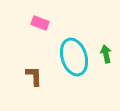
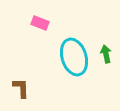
brown L-shape: moved 13 px left, 12 px down
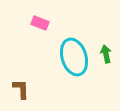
brown L-shape: moved 1 px down
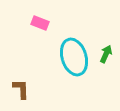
green arrow: rotated 36 degrees clockwise
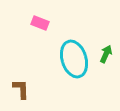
cyan ellipse: moved 2 px down
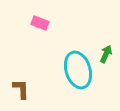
cyan ellipse: moved 4 px right, 11 px down
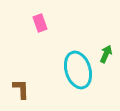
pink rectangle: rotated 48 degrees clockwise
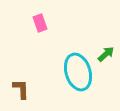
green arrow: rotated 24 degrees clockwise
cyan ellipse: moved 2 px down
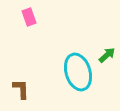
pink rectangle: moved 11 px left, 6 px up
green arrow: moved 1 px right, 1 px down
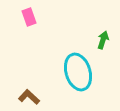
green arrow: moved 4 px left, 15 px up; rotated 30 degrees counterclockwise
brown L-shape: moved 8 px right, 8 px down; rotated 45 degrees counterclockwise
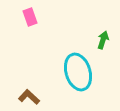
pink rectangle: moved 1 px right
